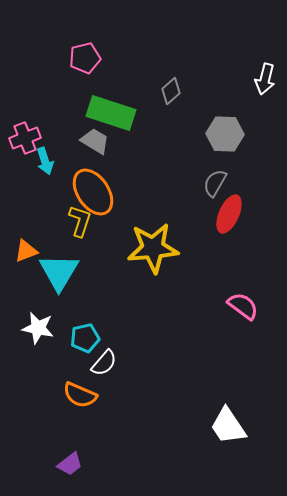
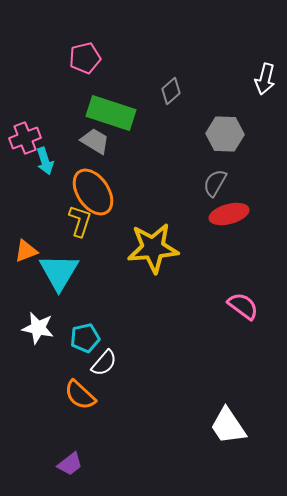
red ellipse: rotated 51 degrees clockwise
orange semicircle: rotated 20 degrees clockwise
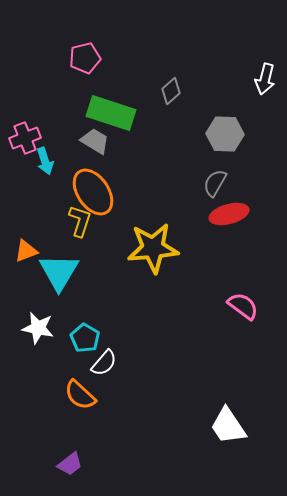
cyan pentagon: rotated 28 degrees counterclockwise
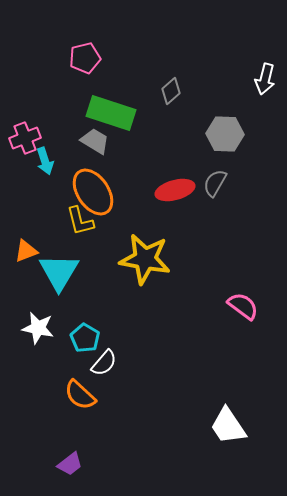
red ellipse: moved 54 px left, 24 px up
yellow L-shape: rotated 148 degrees clockwise
yellow star: moved 8 px left, 11 px down; rotated 15 degrees clockwise
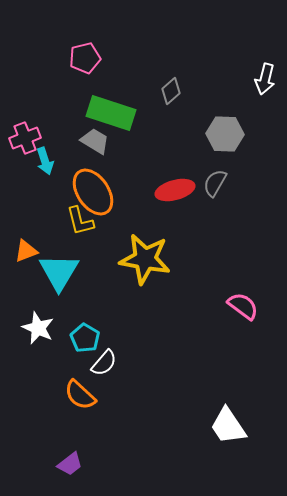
white star: rotated 12 degrees clockwise
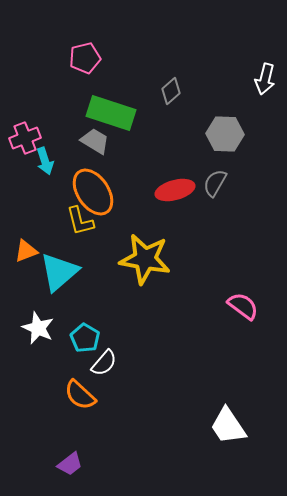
cyan triangle: rotated 18 degrees clockwise
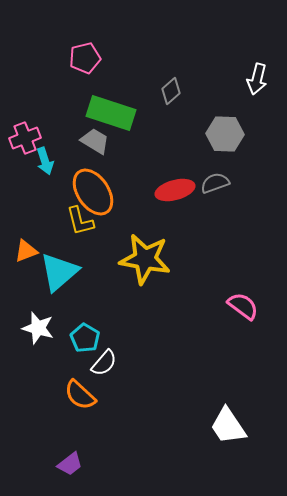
white arrow: moved 8 px left
gray semicircle: rotated 40 degrees clockwise
white star: rotated 8 degrees counterclockwise
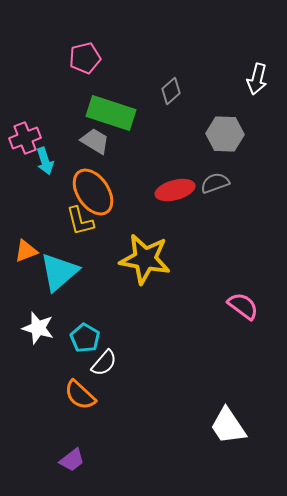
purple trapezoid: moved 2 px right, 4 px up
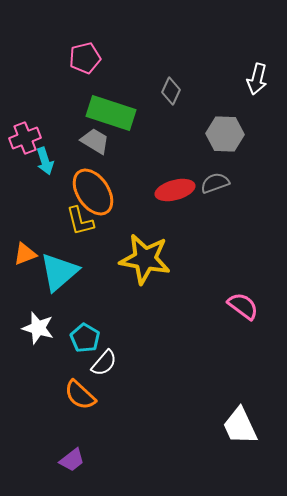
gray diamond: rotated 24 degrees counterclockwise
orange triangle: moved 1 px left, 3 px down
white trapezoid: moved 12 px right; rotated 9 degrees clockwise
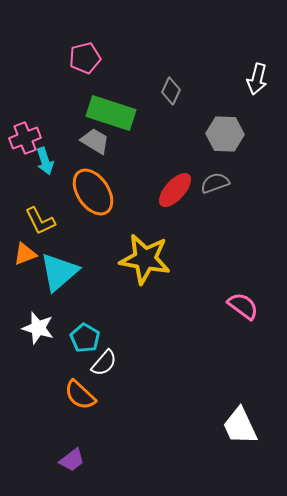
red ellipse: rotated 33 degrees counterclockwise
yellow L-shape: moved 40 px left; rotated 12 degrees counterclockwise
